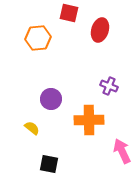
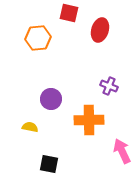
yellow semicircle: moved 2 px left, 1 px up; rotated 28 degrees counterclockwise
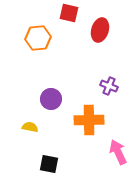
pink arrow: moved 4 px left, 1 px down
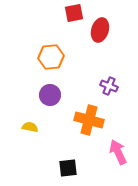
red square: moved 5 px right; rotated 24 degrees counterclockwise
orange hexagon: moved 13 px right, 19 px down
purple circle: moved 1 px left, 4 px up
orange cross: rotated 16 degrees clockwise
black square: moved 19 px right, 4 px down; rotated 18 degrees counterclockwise
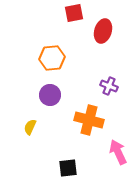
red ellipse: moved 3 px right, 1 px down
orange hexagon: moved 1 px right, 1 px down
yellow semicircle: rotated 77 degrees counterclockwise
